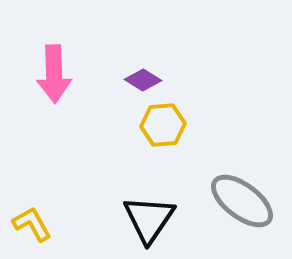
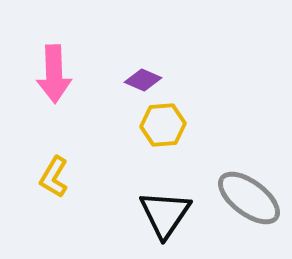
purple diamond: rotated 9 degrees counterclockwise
gray ellipse: moved 7 px right, 3 px up
black triangle: moved 16 px right, 5 px up
yellow L-shape: moved 22 px right, 47 px up; rotated 120 degrees counterclockwise
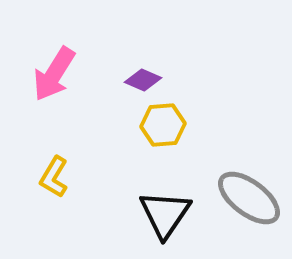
pink arrow: rotated 34 degrees clockwise
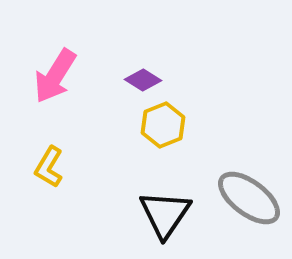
pink arrow: moved 1 px right, 2 px down
purple diamond: rotated 9 degrees clockwise
yellow hexagon: rotated 18 degrees counterclockwise
yellow L-shape: moved 5 px left, 10 px up
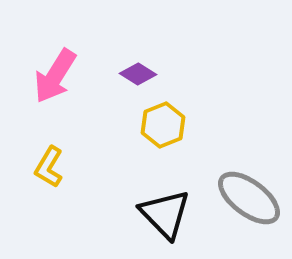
purple diamond: moved 5 px left, 6 px up
black triangle: rotated 18 degrees counterclockwise
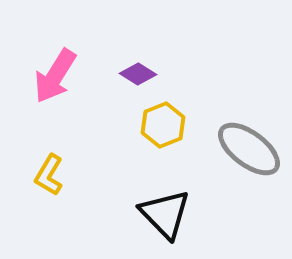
yellow L-shape: moved 8 px down
gray ellipse: moved 49 px up
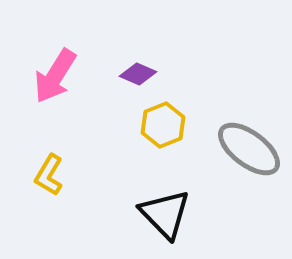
purple diamond: rotated 9 degrees counterclockwise
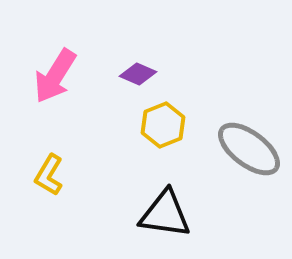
black triangle: rotated 38 degrees counterclockwise
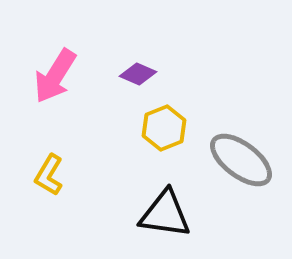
yellow hexagon: moved 1 px right, 3 px down
gray ellipse: moved 8 px left, 11 px down
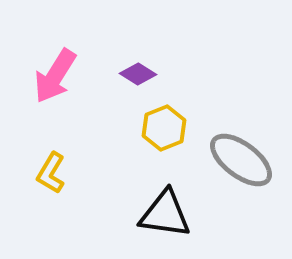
purple diamond: rotated 9 degrees clockwise
yellow L-shape: moved 2 px right, 2 px up
